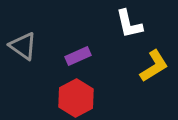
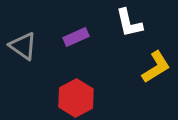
white L-shape: moved 1 px up
purple rectangle: moved 2 px left, 19 px up
yellow L-shape: moved 2 px right, 1 px down
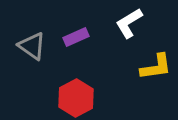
white L-shape: rotated 72 degrees clockwise
gray triangle: moved 9 px right
yellow L-shape: rotated 24 degrees clockwise
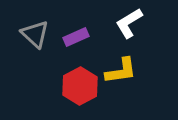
gray triangle: moved 3 px right, 12 px up; rotated 8 degrees clockwise
yellow L-shape: moved 35 px left, 4 px down
red hexagon: moved 4 px right, 12 px up
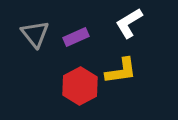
gray triangle: rotated 8 degrees clockwise
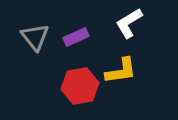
gray triangle: moved 3 px down
red hexagon: rotated 18 degrees clockwise
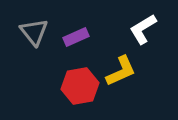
white L-shape: moved 14 px right, 6 px down
gray triangle: moved 1 px left, 5 px up
yellow L-shape: rotated 16 degrees counterclockwise
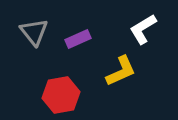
purple rectangle: moved 2 px right, 2 px down
red hexagon: moved 19 px left, 9 px down
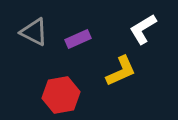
gray triangle: rotated 24 degrees counterclockwise
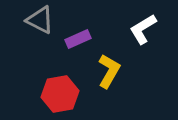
gray triangle: moved 6 px right, 12 px up
yellow L-shape: moved 12 px left; rotated 36 degrees counterclockwise
red hexagon: moved 1 px left, 1 px up
